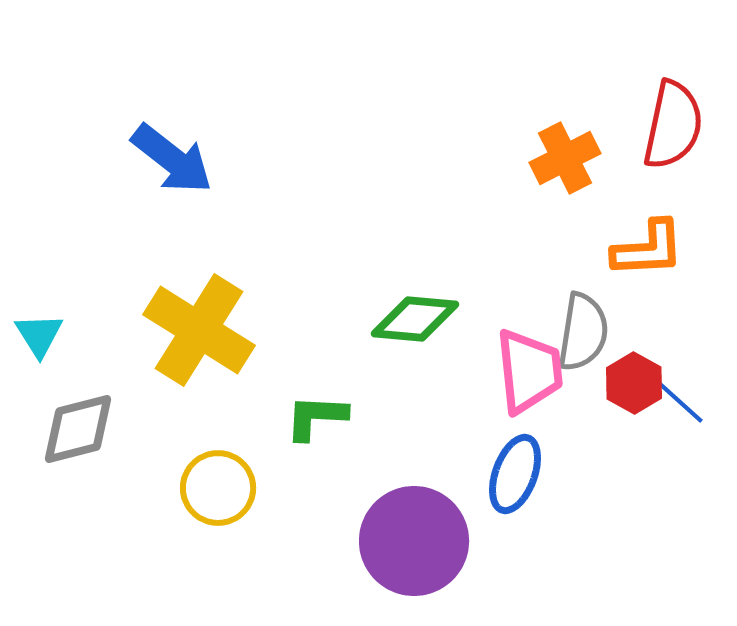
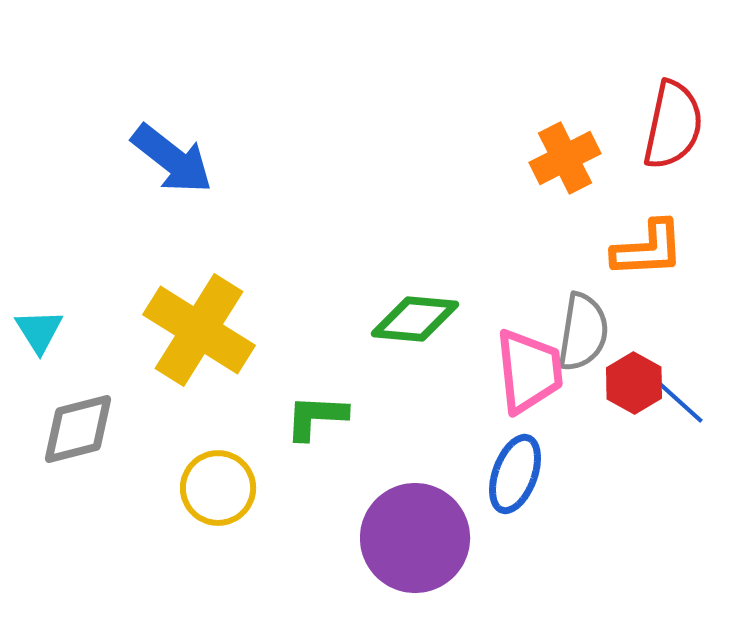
cyan triangle: moved 4 px up
purple circle: moved 1 px right, 3 px up
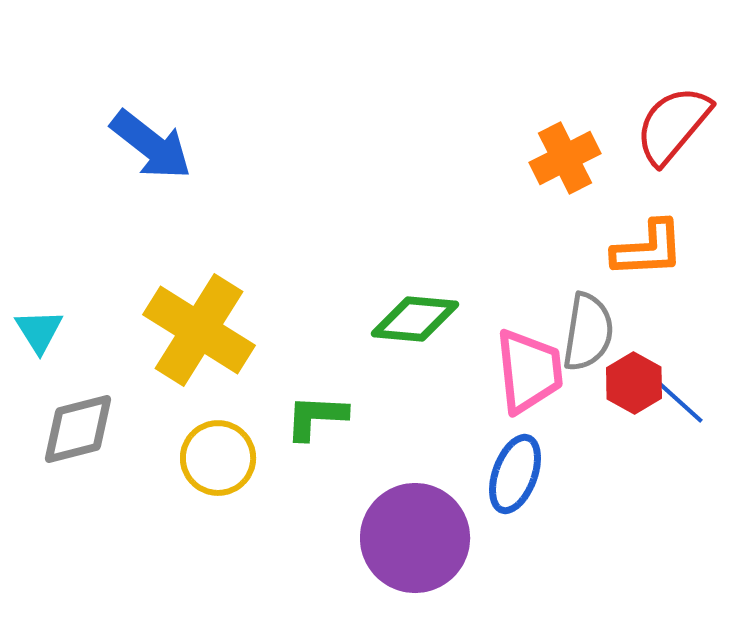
red semicircle: rotated 152 degrees counterclockwise
blue arrow: moved 21 px left, 14 px up
gray semicircle: moved 5 px right
yellow circle: moved 30 px up
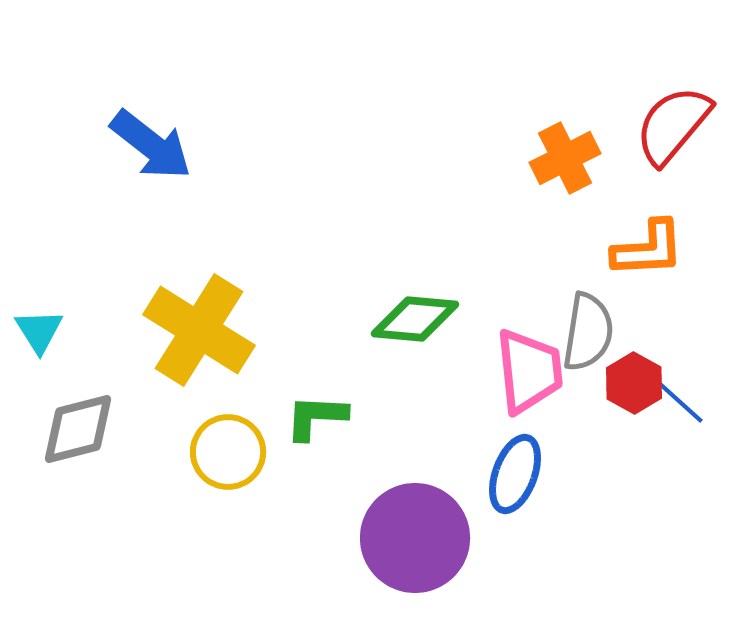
yellow circle: moved 10 px right, 6 px up
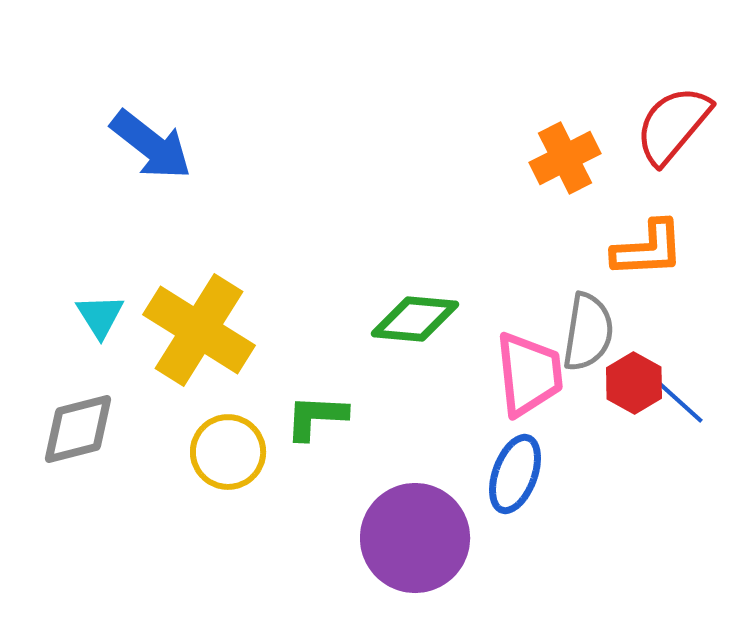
cyan triangle: moved 61 px right, 15 px up
pink trapezoid: moved 3 px down
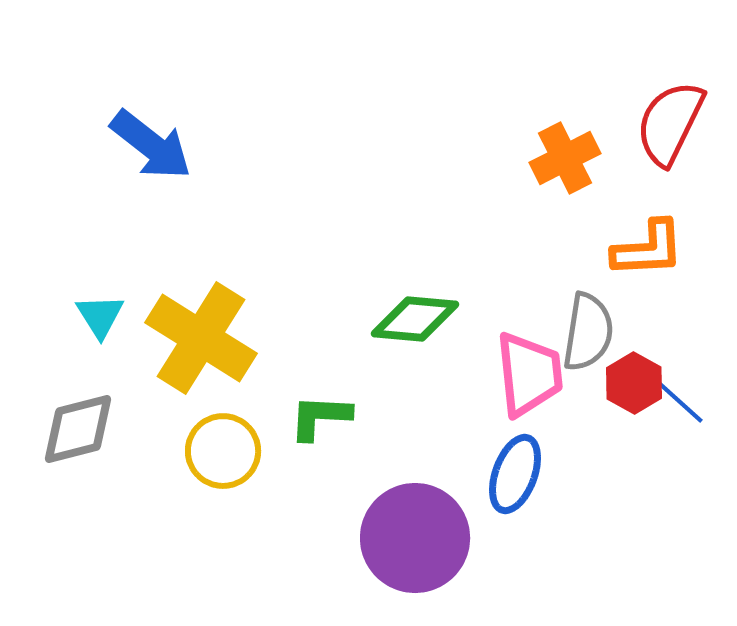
red semicircle: moved 3 px left, 2 px up; rotated 14 degrees counterclockwise
yellow cross: moved 2 px right, 8 px down
green L-shape: moved 4 px right
yellow circle: moved 5 px left, 1 px up
